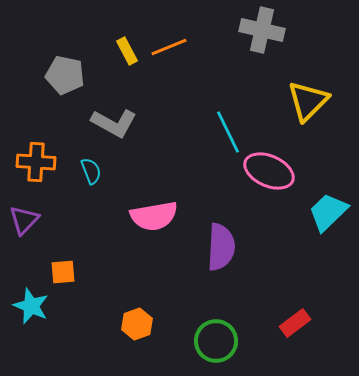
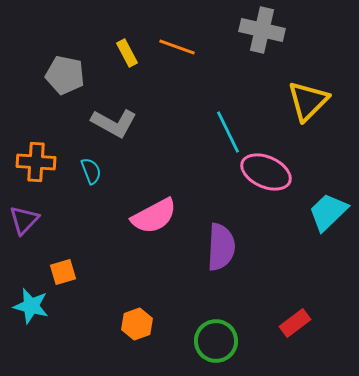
orange line: moved 8 px right; rotated 42 degrees clockwise
yellow rectangle: moved 2 px down
pink ellipse: moved 3 px left, 1 px down
pink semicircle: rotated 18 degrees counterclockwise
orange square: rotated 12 degrees counterclockwise
cyan star: rotated 9 degrees counterclockwise
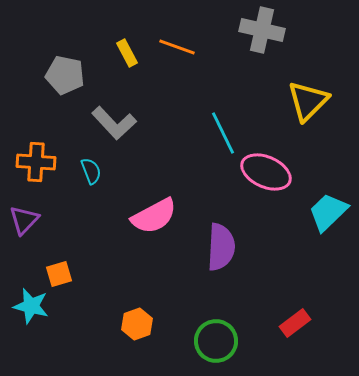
gray L-shape: rotated 18 degrees clockwise
cyan line: moved 5 px left, 1 px down
orange square: moved 4 px left, 2 px down
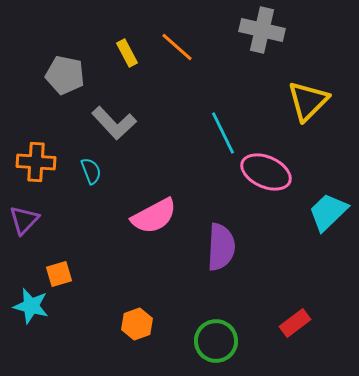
orange line: rotated 21 degrees clockwise
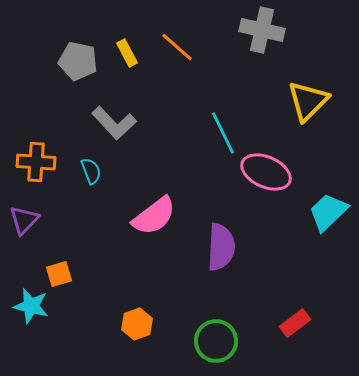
gray pentagon: moved 13 px right, 14 px up
pink semicircle: rotated 9 degrees counterclockwise
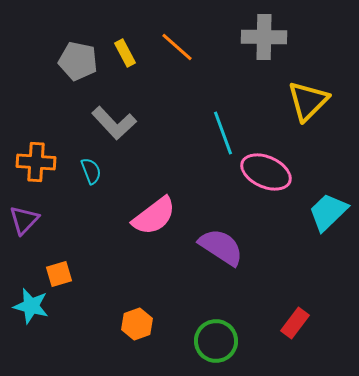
gray cross: moved 2 px right, 7 px down; rotated 12 degrees counterclockwise
yellow rectangle: moved 2 px left
cyan line: rotated 6 degrees clockwise
purple semicircle: rotated 60 degrees counterclockwise
red rectangle: rotated 16 degrees counterclockwise
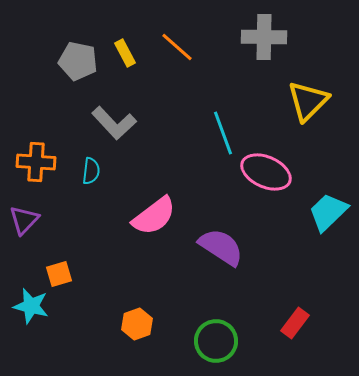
cyan semicircle: rotated 28 degrees clockwise
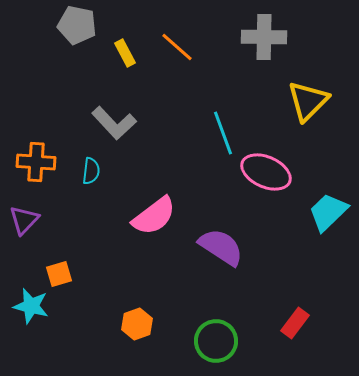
gray pentagon: moved 1 px left, 36 px up
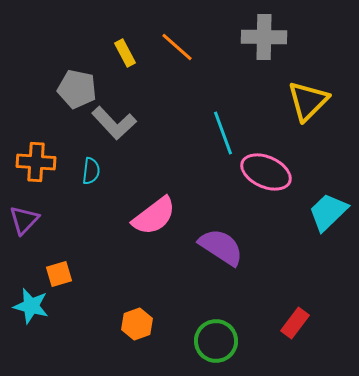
gray pentagon: moved 64 px down
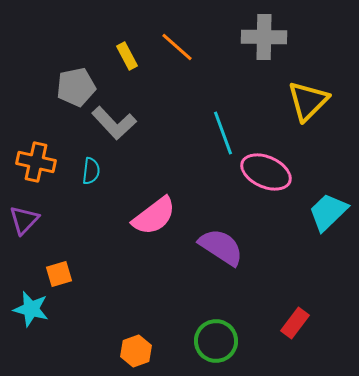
yellow rectangle: moved 2 px right, 3 px down
gray pentagon: moved 1 px left, 2 px up; rotated 24 degrees counterclockwise
orange cross: rotated 9 degrees clockwise
cyan star: moved 3 px down
orange hexagon: moved 1 px left, 27 px down
